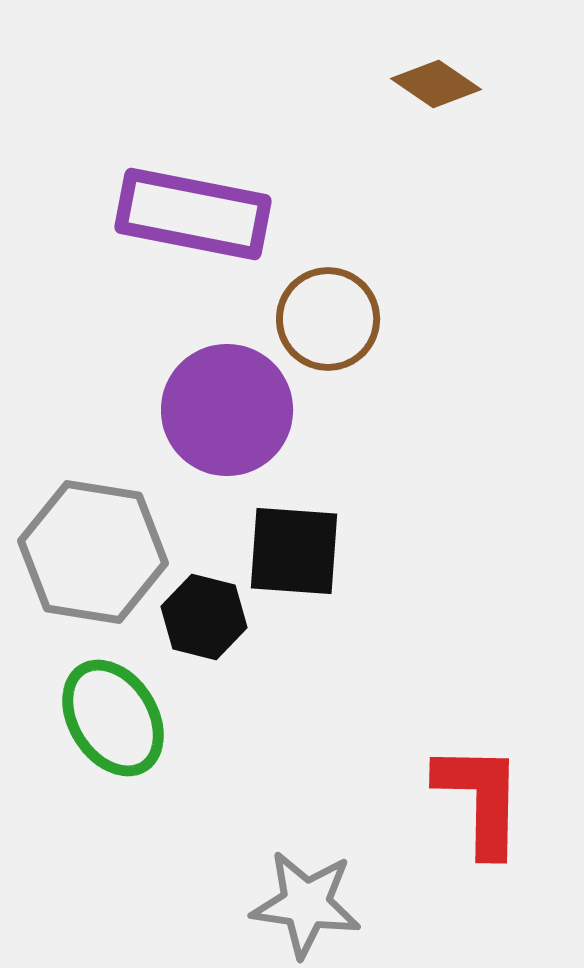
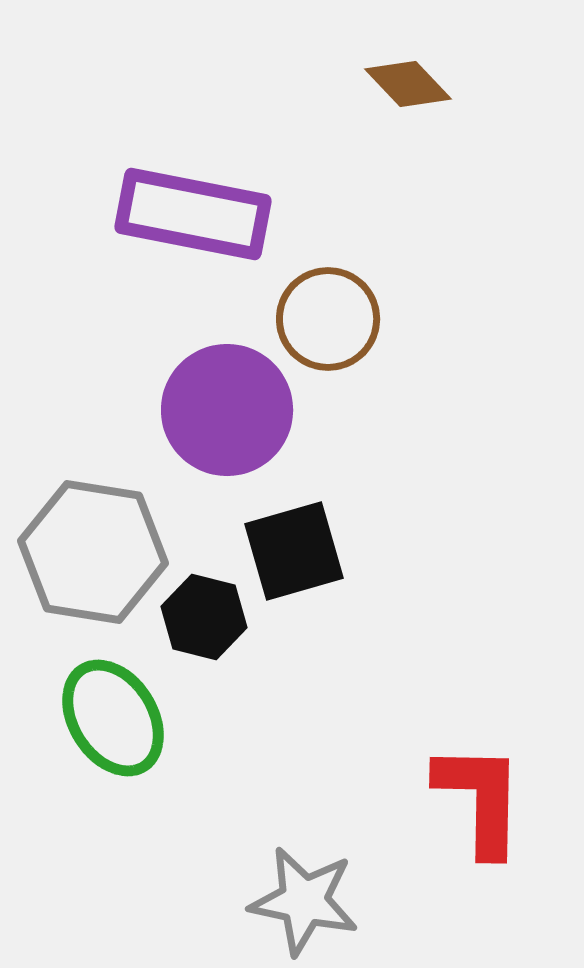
brown diamond: moved 28 px left; rotated 12 degrees clockwise
black square: rotated 20 degrees counterclockwise
gray star: moved 2 px left, 3 px up; rotated 4 degrees clockwise
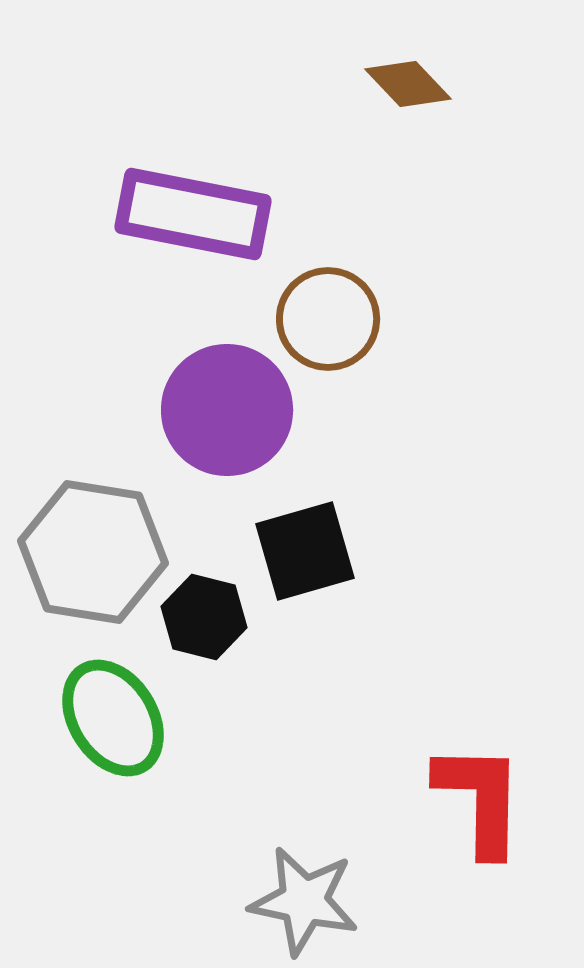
black square: moved 11 px right
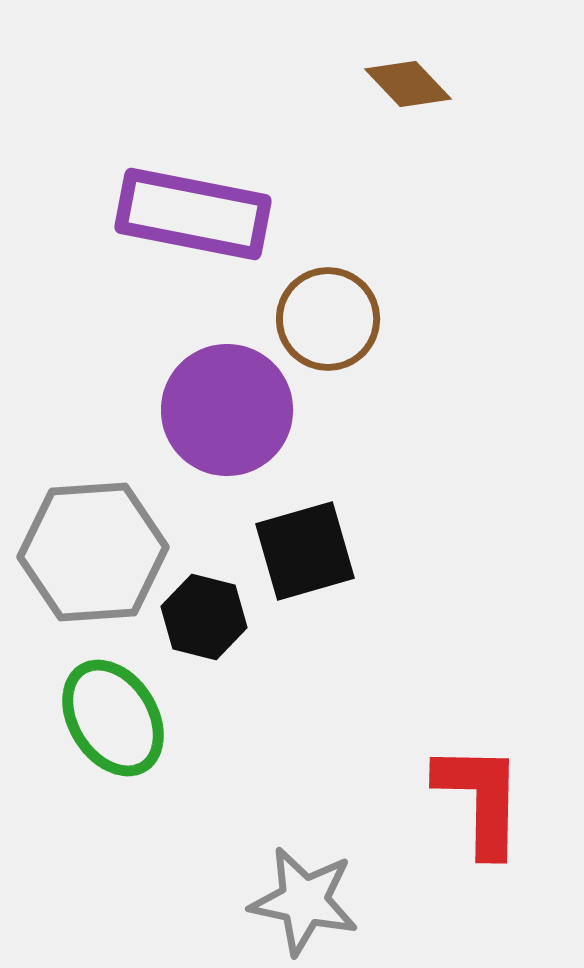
gray hexagon: rotated 13 degrees counterclockwise
